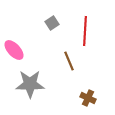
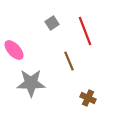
red line: rotated 24 degrees counterclockwise
gray star: moved 1 px right, 1 px up
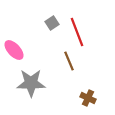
red line: moved 8 px left, 1 px down
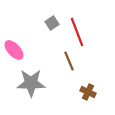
brown cross: moved 6 px up
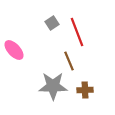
gray star: moved 22 px right, 3 px down
brown cross: moved 3 px left, 2 px up; rotated 28 degrees counterclockwise
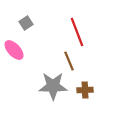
gray square: moved 26 px left
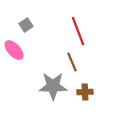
gray square: moved 2 px down
red line: moved 1 px right, 1 px up
brown line: moved 3 px right, 1 px down
brown cross: moved 2 px down
